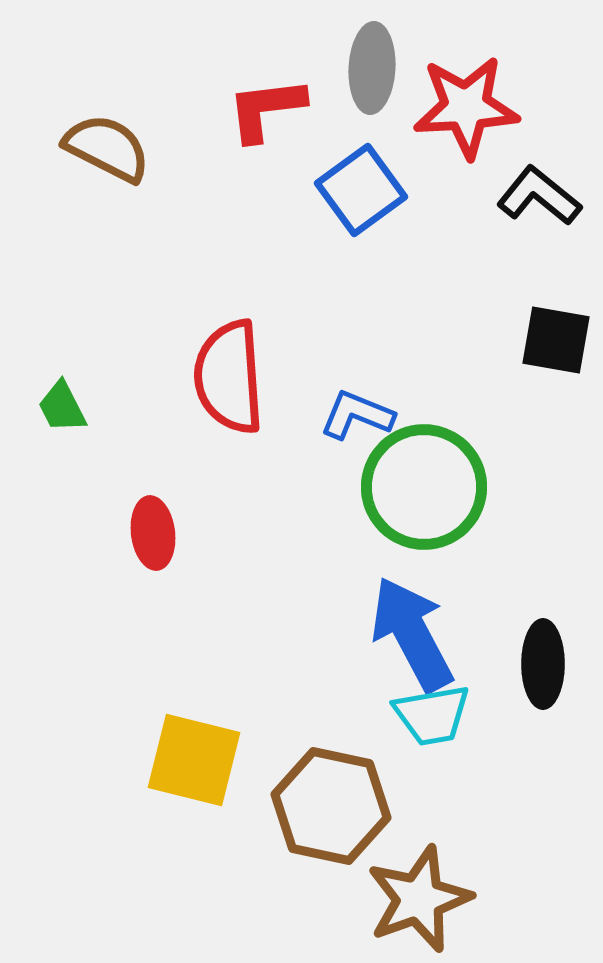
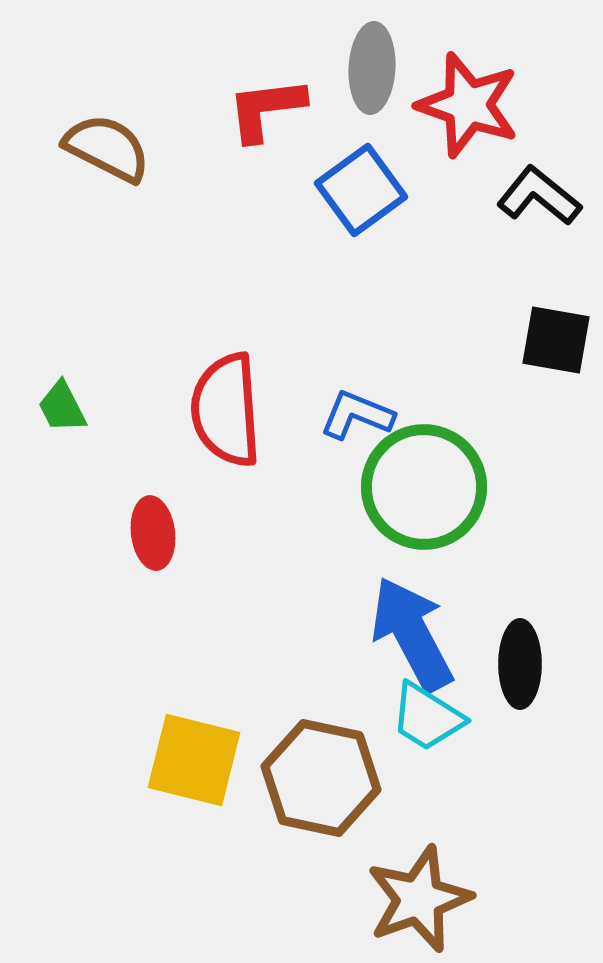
red star: moved 2 px right, 2 px up; rotated 22 degrees clockwise
red semicircle: moved 3 px left, 33 px down
black ellipse: moved 23 px left
cyan trapezoid: moved 5 px left, 2 px down; rotated 42 degrees clockwise
brown hexagon: moved 10 px left, 28 px up
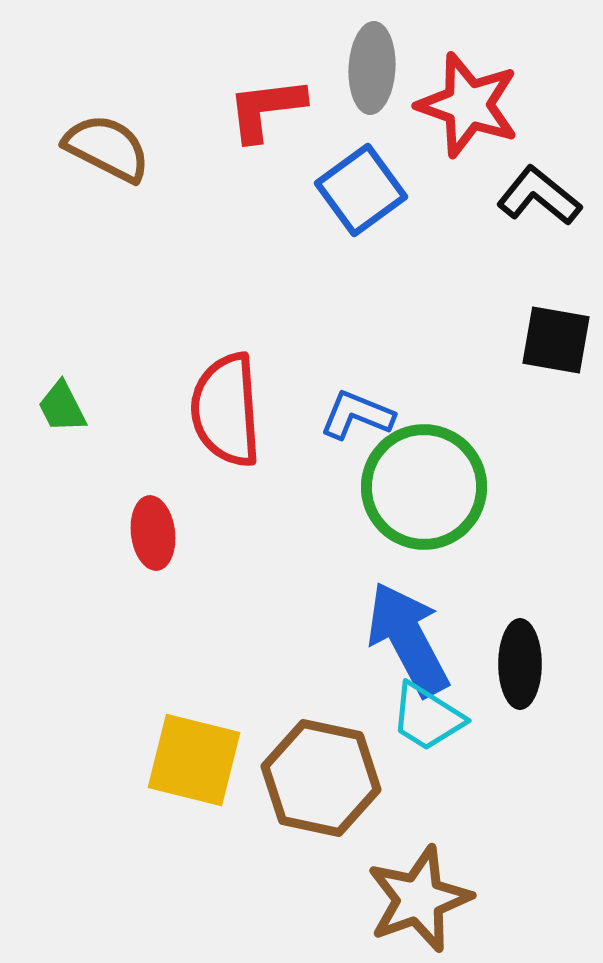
blue arrow: moved 4 px left, 5 px down
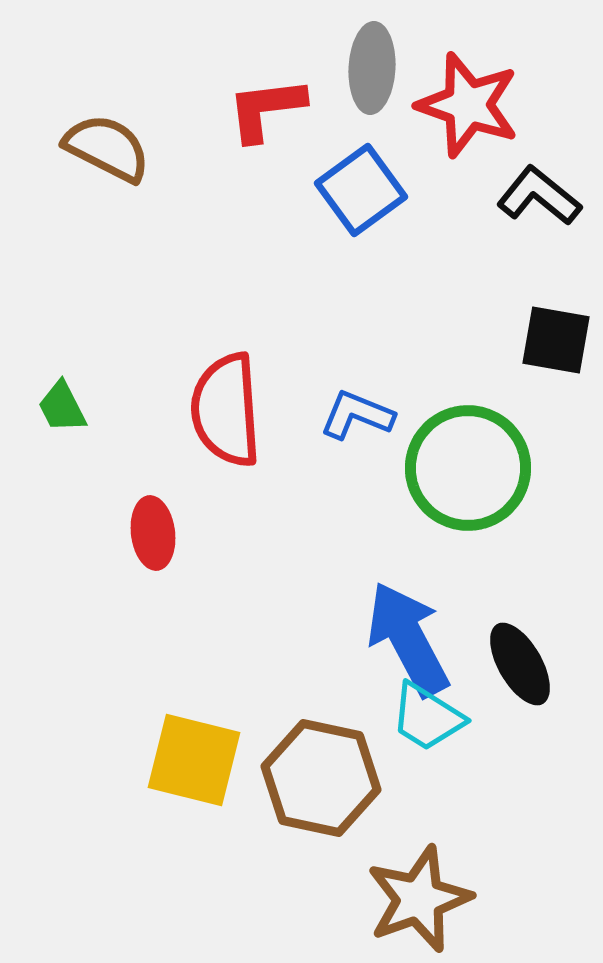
green circle: moved 44 px right, 19 px up
black ellipse: rotated 30 degrees counterclockwise
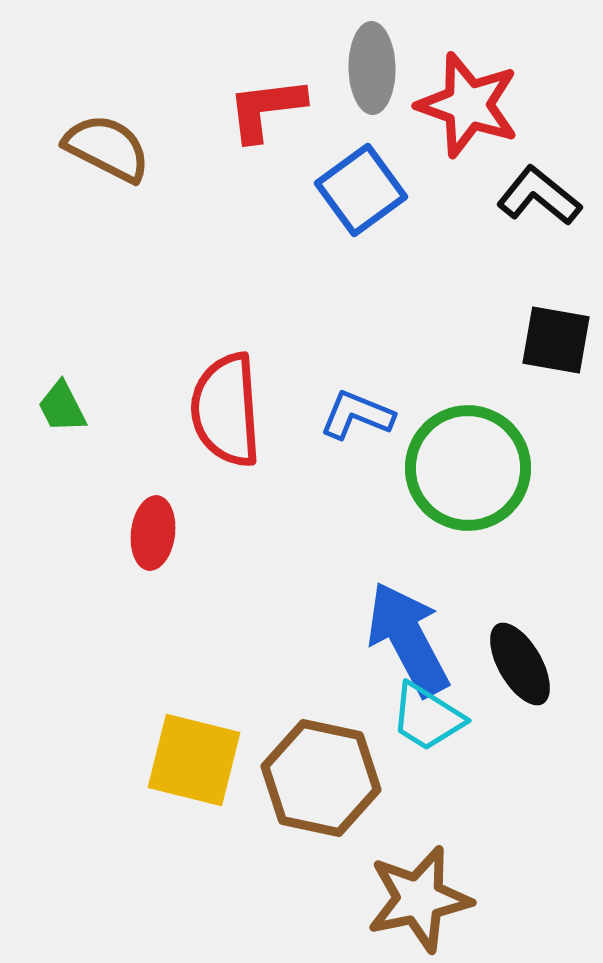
gray ellipse: rotated 4 degrees counterclockwise
red ellipse: rotated 14 degrees clockwise
brown star: rotated 8 degrees clockwise
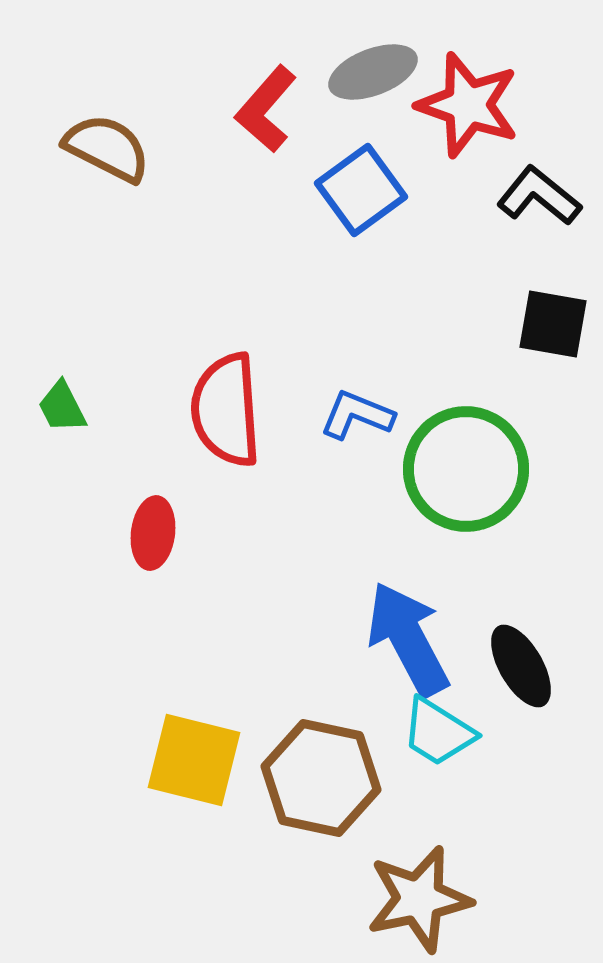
gray ellipse: moved 1 px right, 4 px down; rotated 70 degrees clockwise
red L-shape: rotated 42 degrees counterclockwise
black square: moved 3 px left, 16 px up
green circle: moved 2 px left, 1 px down
black ellipse: moved 1 px right, 2 px down
cyan trapezoid: moved 11 px right, 15 px down
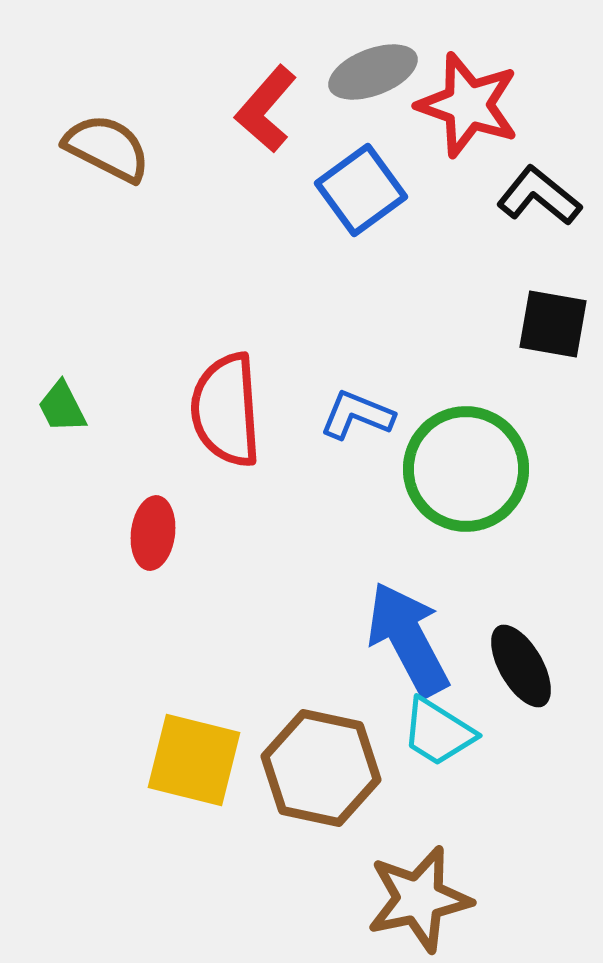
brown hexagon: moved 10 px up
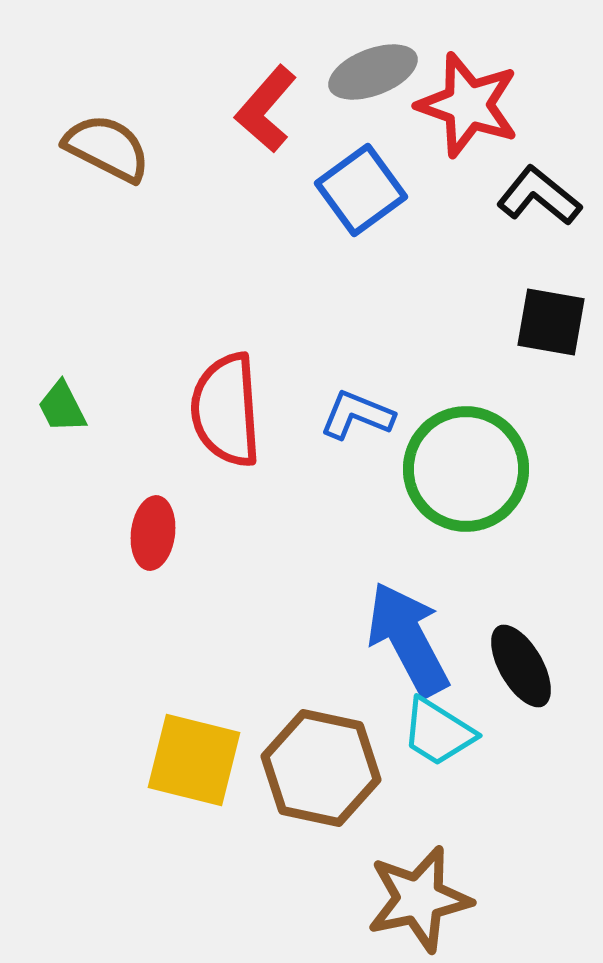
black square: moved 2 px left, 2 px up
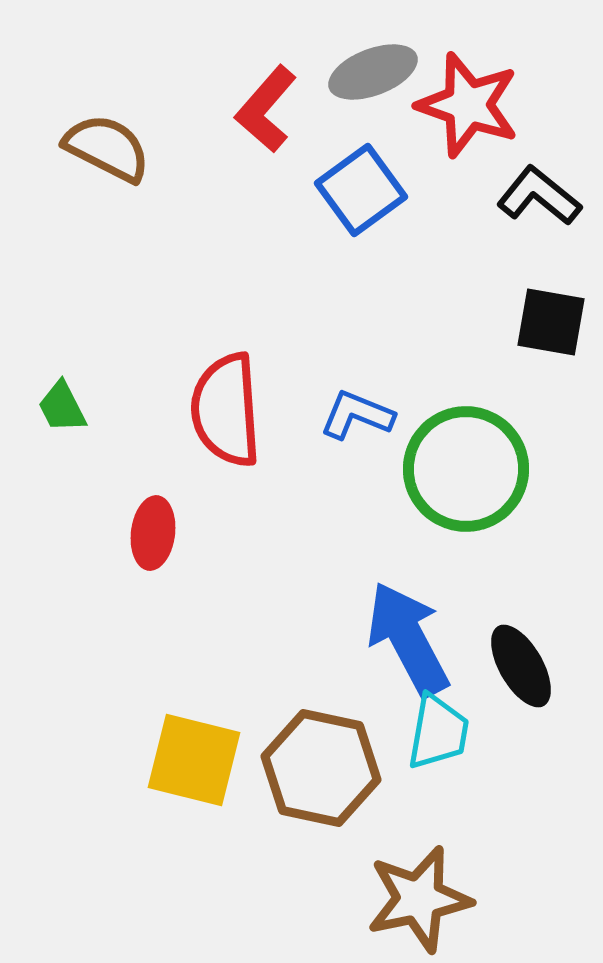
cyan trapezoid: rotated 112 degrees counterclockwise
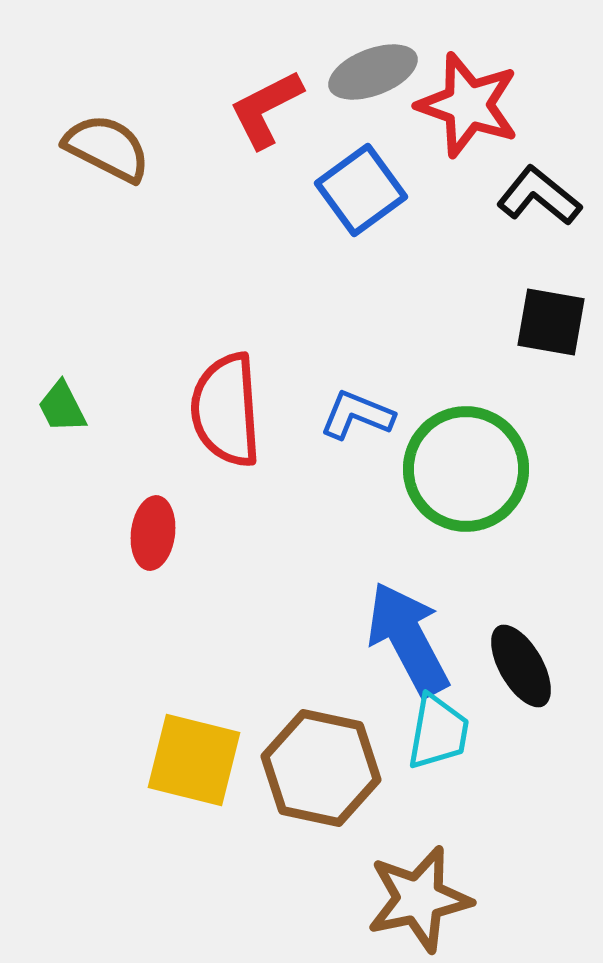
red L-shape: rotated 22 degrees clockwise
